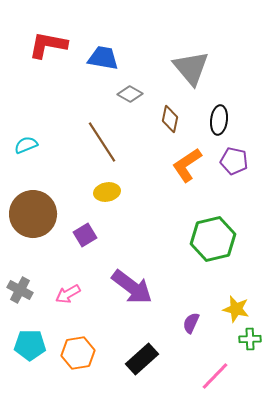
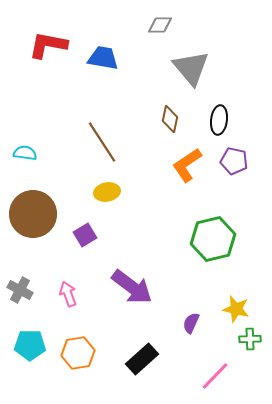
gray diamond: moved 30 px right, 69 px up; rotated 30 degrees counterclockwise
cyan semicircle: moved 1 px left, 8 px down; rotated 30 degrees clockwise
pink arrow: rotated 100 degrees clockwise
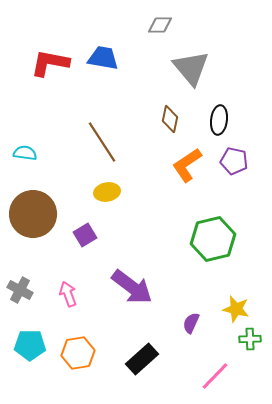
red L-shape: moved 2 px right, 18 px down
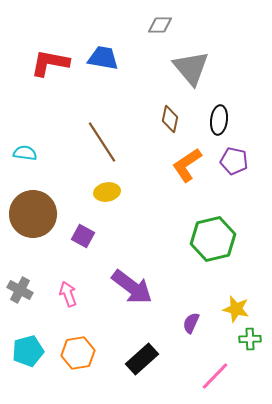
purple square: moved 2 px left, 1 px down; rotated 30 degrees counterclockwise
cyan pentagon: moved 2 px left, 6 px down; rotated 16 degrees counterclockwise
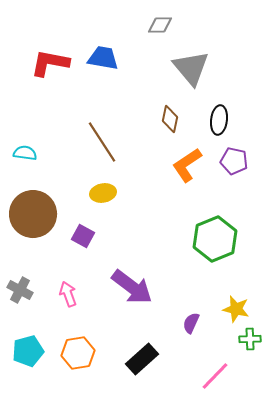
yellow ellipse: moved 4 px left, 1 px down
green hexagon: moved 2 px right; rotated 9 degrees counterclockwise
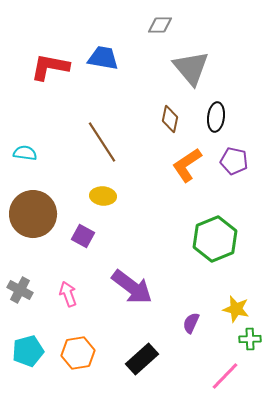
red L-shape: moved 4 px down
black ellipse: moved 3 px left, 3 px up
yellow ellipse: moved 3 px down; rotated 15 degrees clockwise
pink line: moved 10 px right
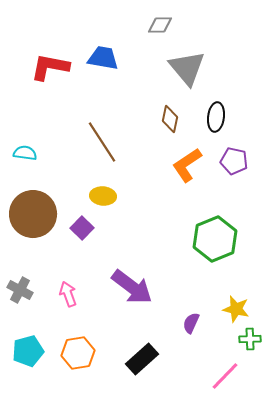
gray triangle: moved 4 px left
purple square: moved 1 px left, 8 px up; rotated 15 degrees clockwise
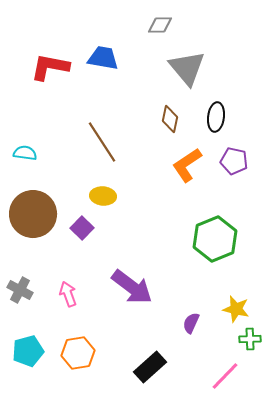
black rectangle: moved 8 px right, 8 px down
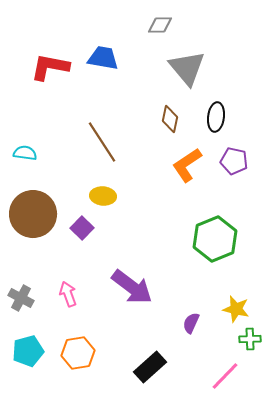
gray cross: moved 1 px right, 8 px down
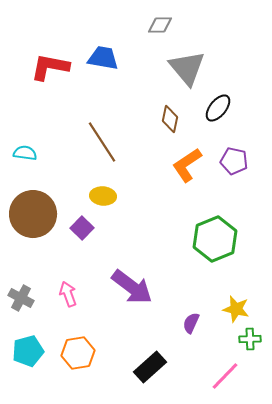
black ellipse: moved 2 px right, 9 px up; rotated 32 degrees clockwise
